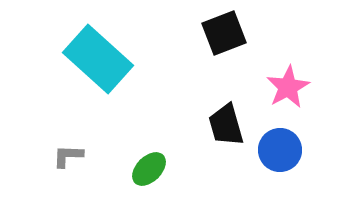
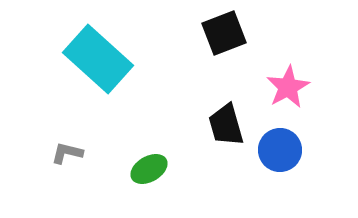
gray L-shape: moved 1 px left, 3 px up; rotated 12 degrees clockwise
green ellipse: rotated 15 degrees clockwise
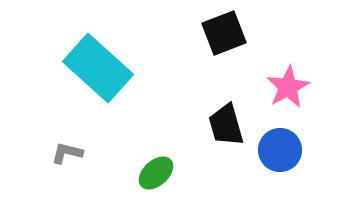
cyan rectangle: moved 9 px down
green ellipse: moved 7 px right, 4 px down; rotated 12 degrees counterclockwise
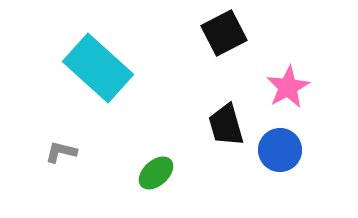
black square: rotated 6 degrees counterclockwise
gray L-shape: moved 6 px left, 1 px up
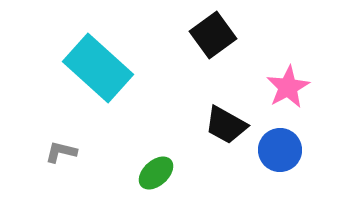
black square: moved 11 px left, 2 px down; rotated 9 degrees counterclockwise
black trapezoid: rotated 45 degrees counterclockwise
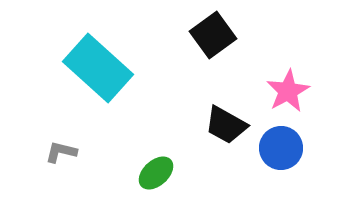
pink star: moved 4 px down
blue circle: moved 1 px right, 2 px up
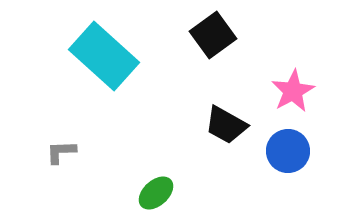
cyan rectangle: moved 6 px right, 12 px up
pink star: moved 5 px right
blue circle: moved 7 px right, 3 px down
gray L-shape: rotated 16 degrees counterclockwise
green ellipse: moved 20 px down
